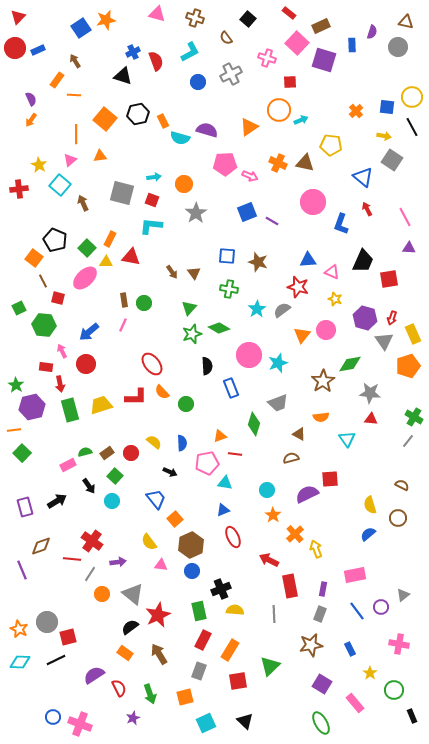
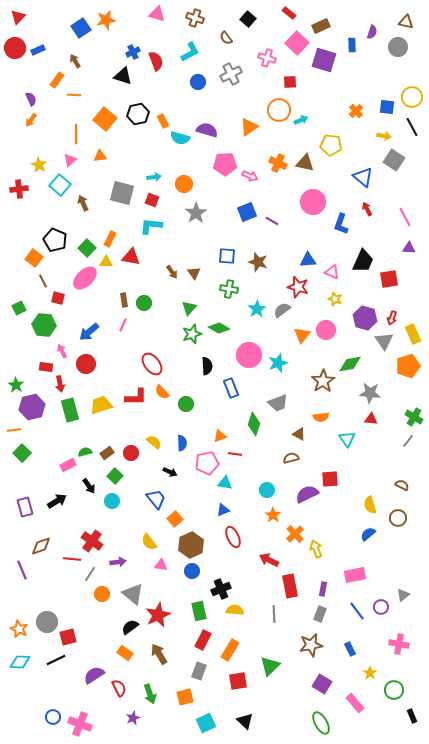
gray square at (392, 160): moved 2 px right
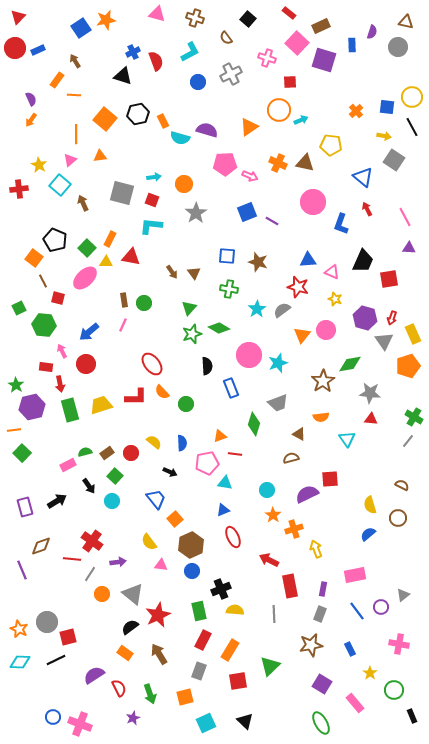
orange cross at (295, 534): moved 1 px left, 5 px up; rotated 24 degrees clockwise
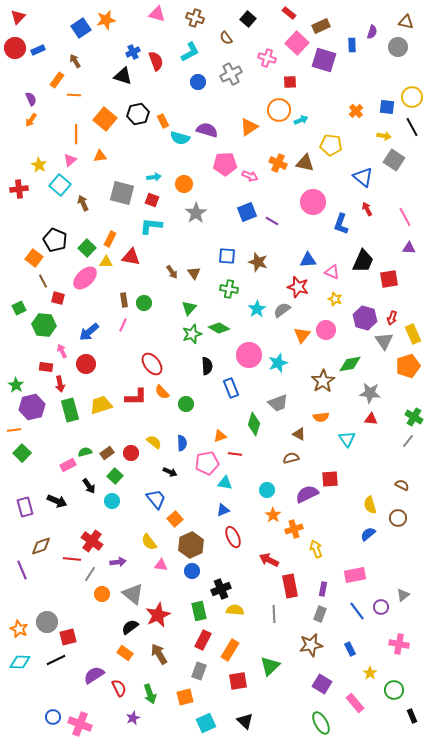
black arrow at (57, 501): rotated 54 degrees clockwise
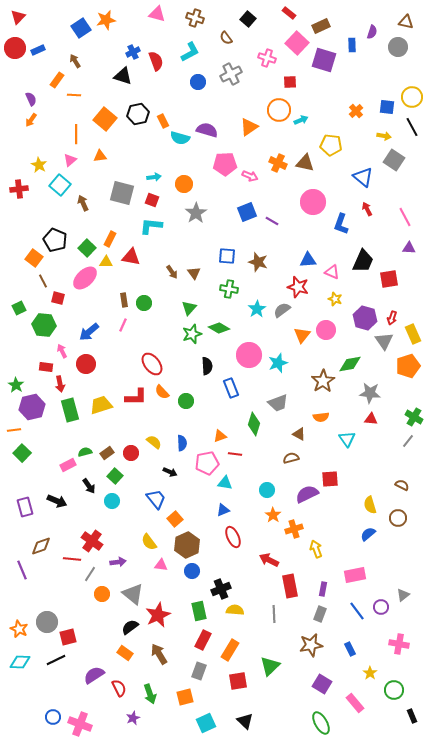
green circle at (186, 404): moved 3 px up
brown hexagon at (191, 545): moved 4 px left
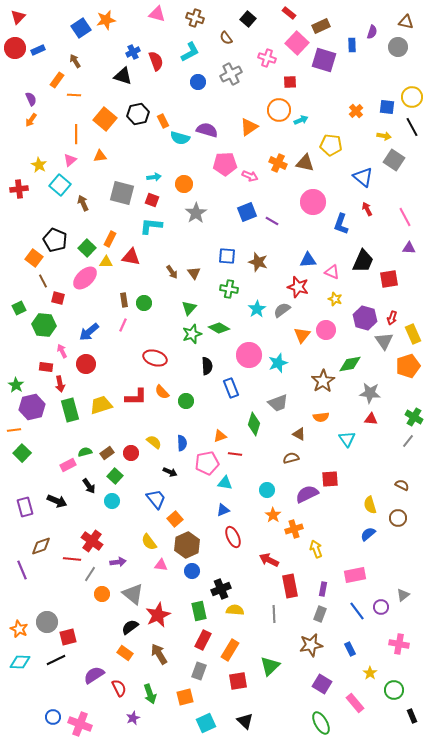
red ellipse at (152, 364): moved 3 px right, 6 px up; rotated 35 degrees counterclockwise
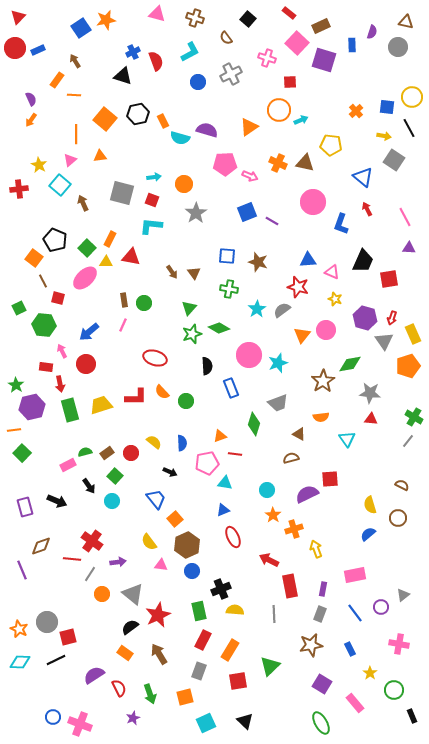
black line at (412, 127): moved 3 px left, 1 px down
blue line at (357, 611): moved 2 px left, 2 px down
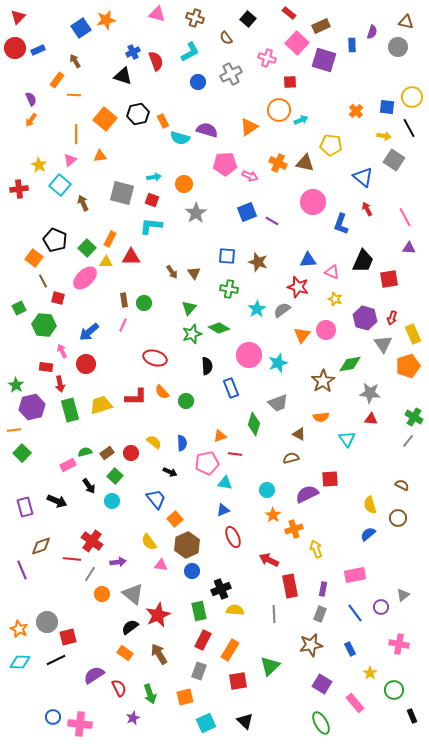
red triangle at (131, 257): rotated 12 degrees counterclockwise
gray triangle at (384, 341): moved 1 px left, 3 px down
pink cross at (80, 724): rotated 15 degrees counterclockwise
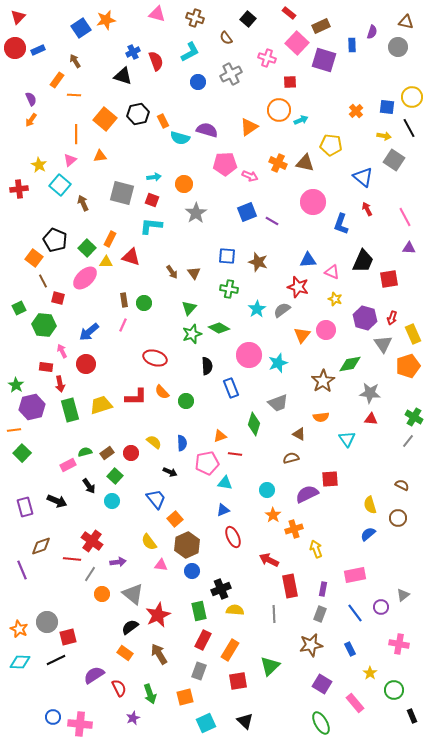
red triangle at (131, 257): rotated 18 degrees clockwise
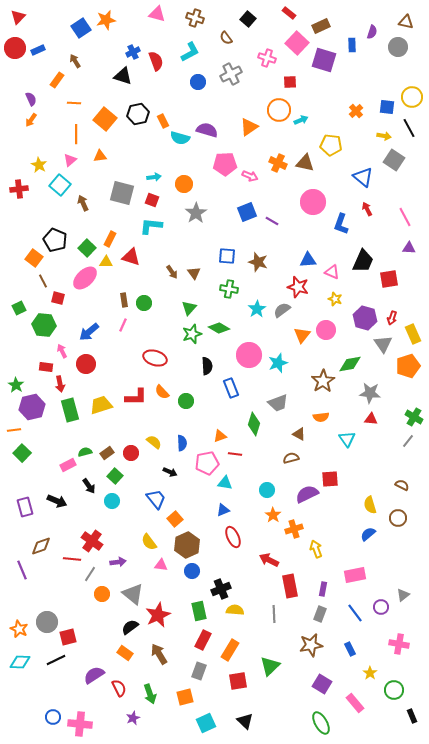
orange line at (74, 95): moved 8 px down
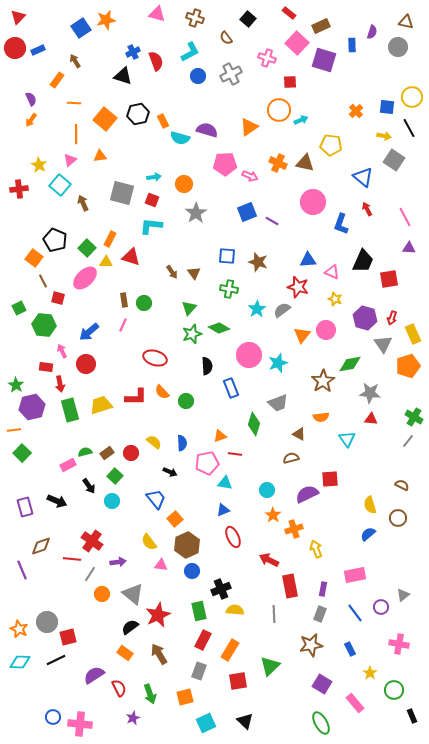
blue circle at (198, 82): moved 6 px up
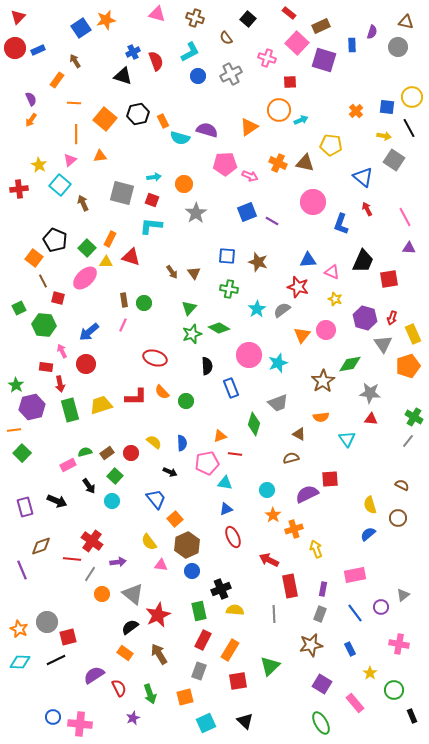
blue triangle at (223, 510): moved 3 px right, 1 px up
